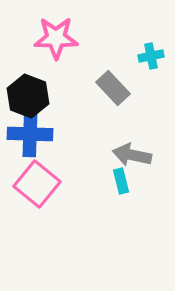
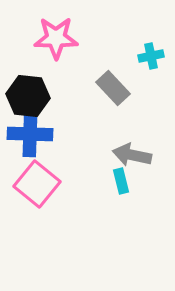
black hexagon: rotated 15 degrees counterclockwise
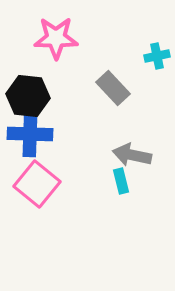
cyan cross: moved 6 px right
